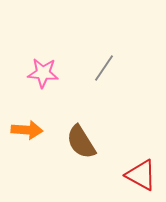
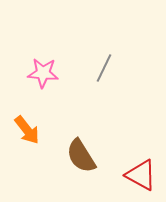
gray line: rotated 8 degrees counterclockwise
orange arrow: rotated 48 degrees clockwise
brown semicircle: moved 14 px down
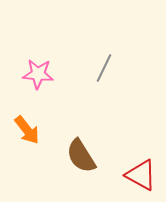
pink star: moved 5 px left, 1 px down
